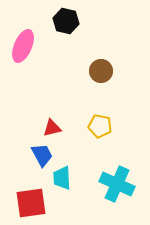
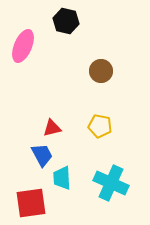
cyan cross: moved 6 px left, 1 px up
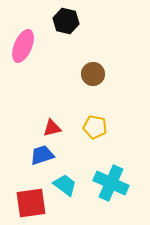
brown circle: moved 8 px left, 3 px down
yellow pentagon: moved 5 px left, 1 px down
blue trapezoid: rotated 80 degrees counterclockwise
cyan trapezoid: moved 3 px right, 7 px down; rotated 130 degrees clockwise
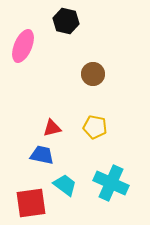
blue trapezoid: rotated 30 degrees clockwise
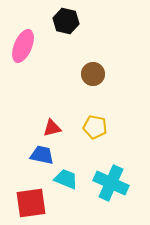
cyan trapezoid: moved 1 px right, 6 px up; rotated 15 degrees counterclockwise
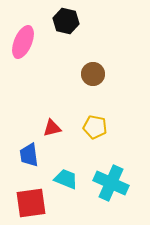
pink ellipse: moved 4 px up
blue trapezoid: moved 13 px left; rotated 110 degrees counterclockwise
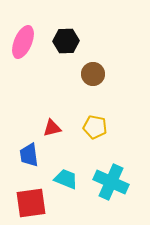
black hexagon: moved 20 px down; rotated 15 degrees counterclockwise
cyan cross: moved 1 px up
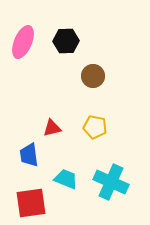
brown circle: moved 2 px down
